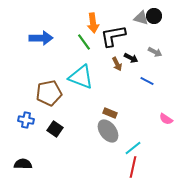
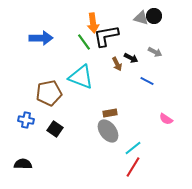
black L-shape: moved 7 px left
brown rectangle: rotated 32 degrees counterclockwise
red line: rotated 20 degrees clockwise
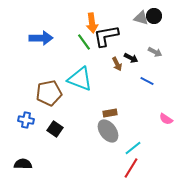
orange arrow: moved 1 px left
cyan triangle: moved 1 px left, 2 px down
red line: moved 2 px left, 1 px down
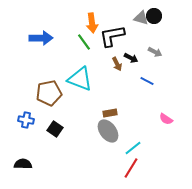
black L-shape: moved 6 px right
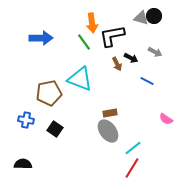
red line: moved 1 px right
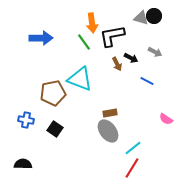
brown pentagon: moved 4 px right
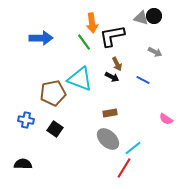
black arrow: moved 19 px left, 19 px down
blue line: moved 4 px left, 1 px up
gray ellipse: moved 8 px down; rotated 10 degrees counterclockwise
red line: moved 8 px left
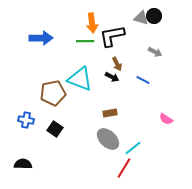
green line: moved 1 px right, 1 px up; rotated 54 degrees counterclockwise
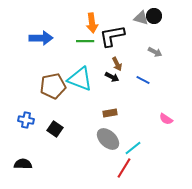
brown pentagon: moved 7 px up
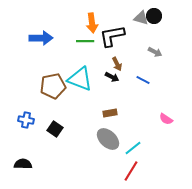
red line: moved 7 px right, 3 px down
